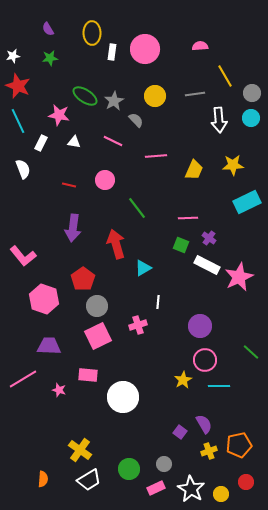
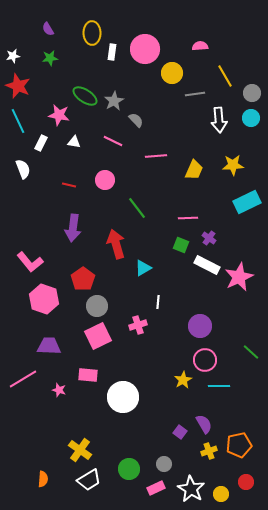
yellow circle at (155, 96): moved 17 px right, 23 px up
pink L-shape at (23, 256): moved 7 px right, 6 px down
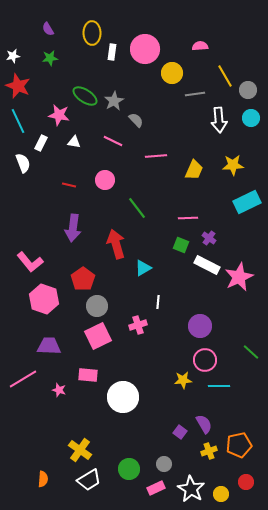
gray circle at (252, 93): moved 4 px left, 3 px up
white semicircle at (23, 169): moved 6 px up
yellow star at (183, 380): rotated 24 degrees clockwise
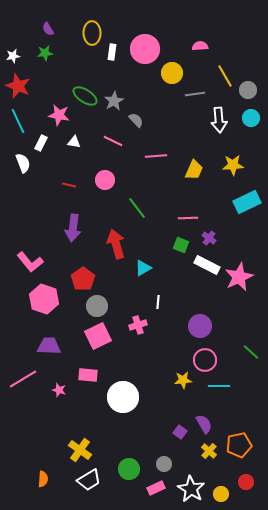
green star at (50, 58): moved 5 px left, 5 px up
yellow cross at (209, 451): rotated 28 degrees counterclockwise
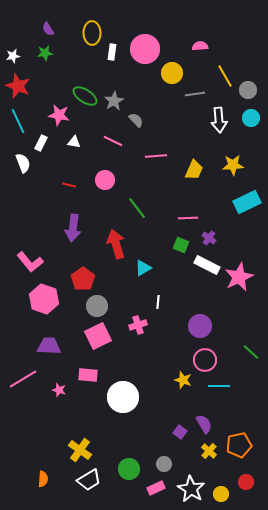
yellow star at (183, 380): rotated 24 degrees clockwise
